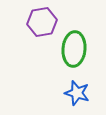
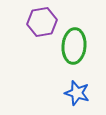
green ellipse: moved 3 px up
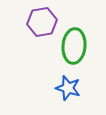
blue star: moved 9 px left, 5 px up
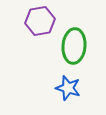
purple hexagon: moved 2 px left, 1 px up
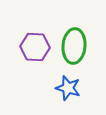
purple hexagon: moved 5 px left, 26 px down; rotated 12 degrees clockwise
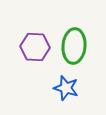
blue star: moved 2 px left
